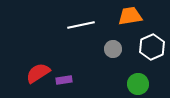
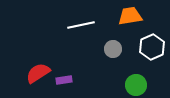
green circle: moved 2 px left, 1 px down
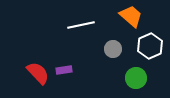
orange trapezoid: moved 1 px right; rotated 50 degrees clockwise
white hexagon: moved 2 px left, 1 px up
red semicircle: rotated 80 degrees clockwise
purple rectangle: moved 10 px up
green circle: moved 7 px up
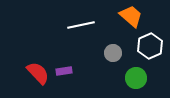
gray circle: moved 4 px down
purple rectangle: moved 1 px down
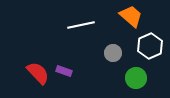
purple rectangle: rotated 28 degrees clockwise
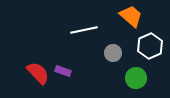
white line: moved 3 px right, 5 px down
purple rectangle: moved 1 px left
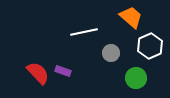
orange trapezoid: moved 1 px down
white line: moved 2 px down
gray circle: moved 2 px left
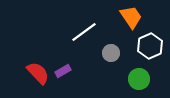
orange trapezoid: rotated 15 degrees clockwise
white line: rotated 24 degrees counterclockwise
purple rectangle: rotated 49 degrees counterclockwise
green circle: moved 3 px right, 1 px down
